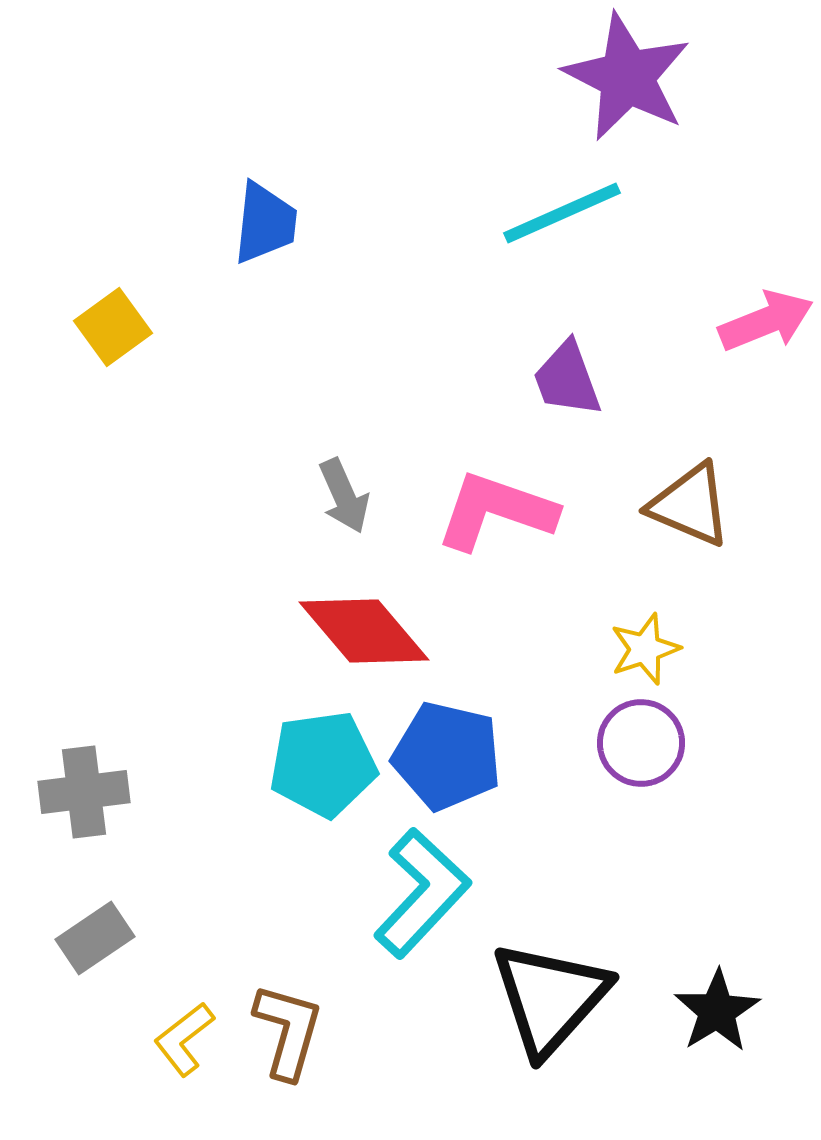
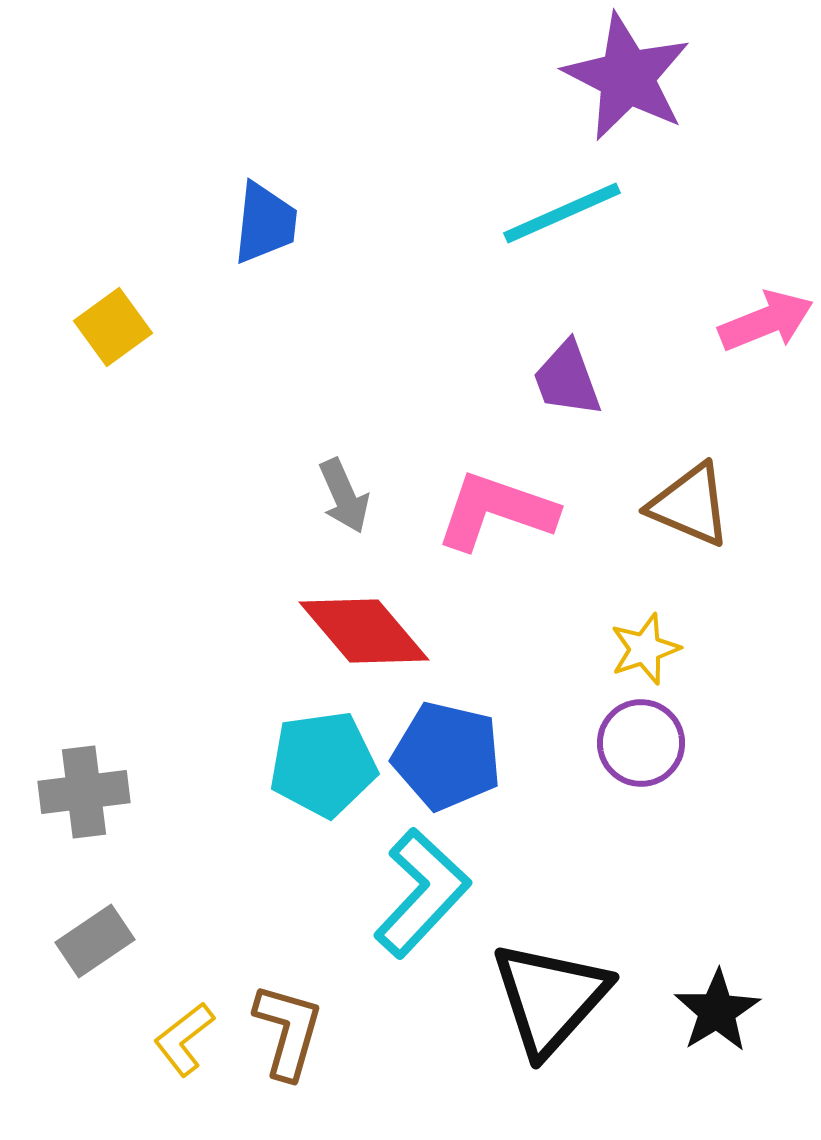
gray rectangle: moved 3 px down
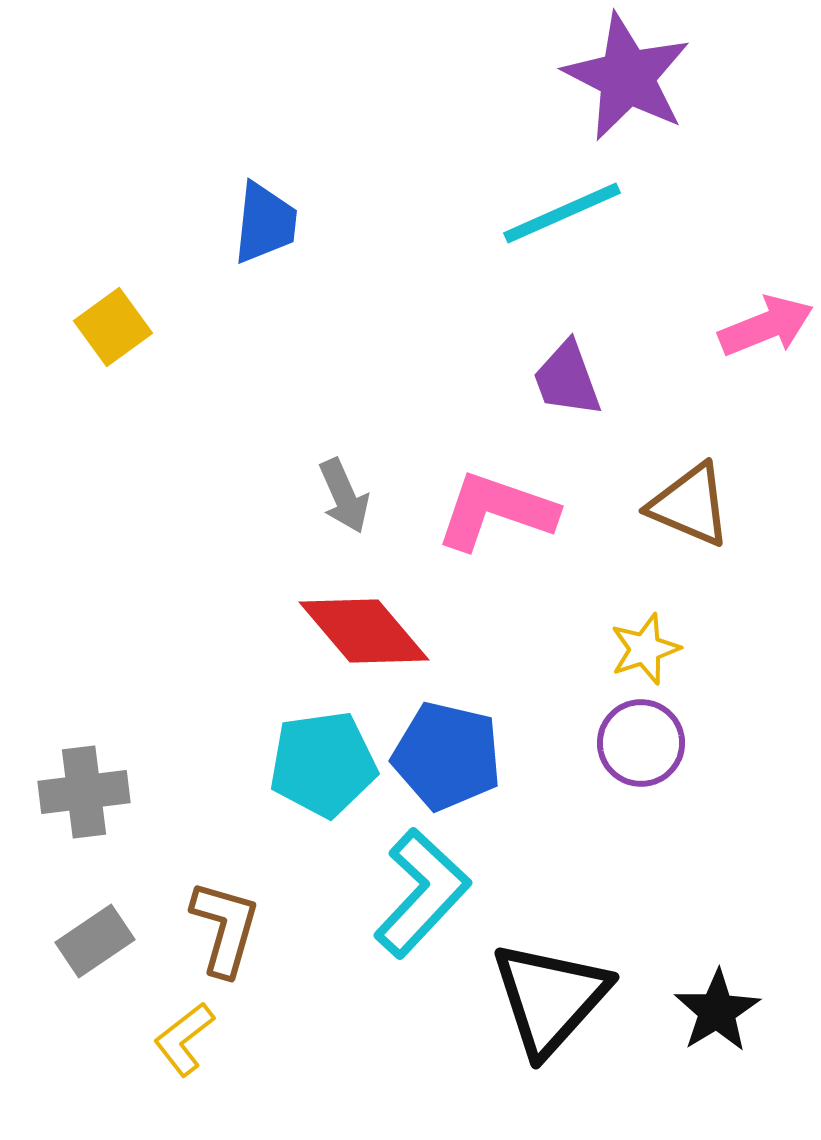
pink arrow: moved 5 px down
brown L-shape: moved 63 px left, 103 px up
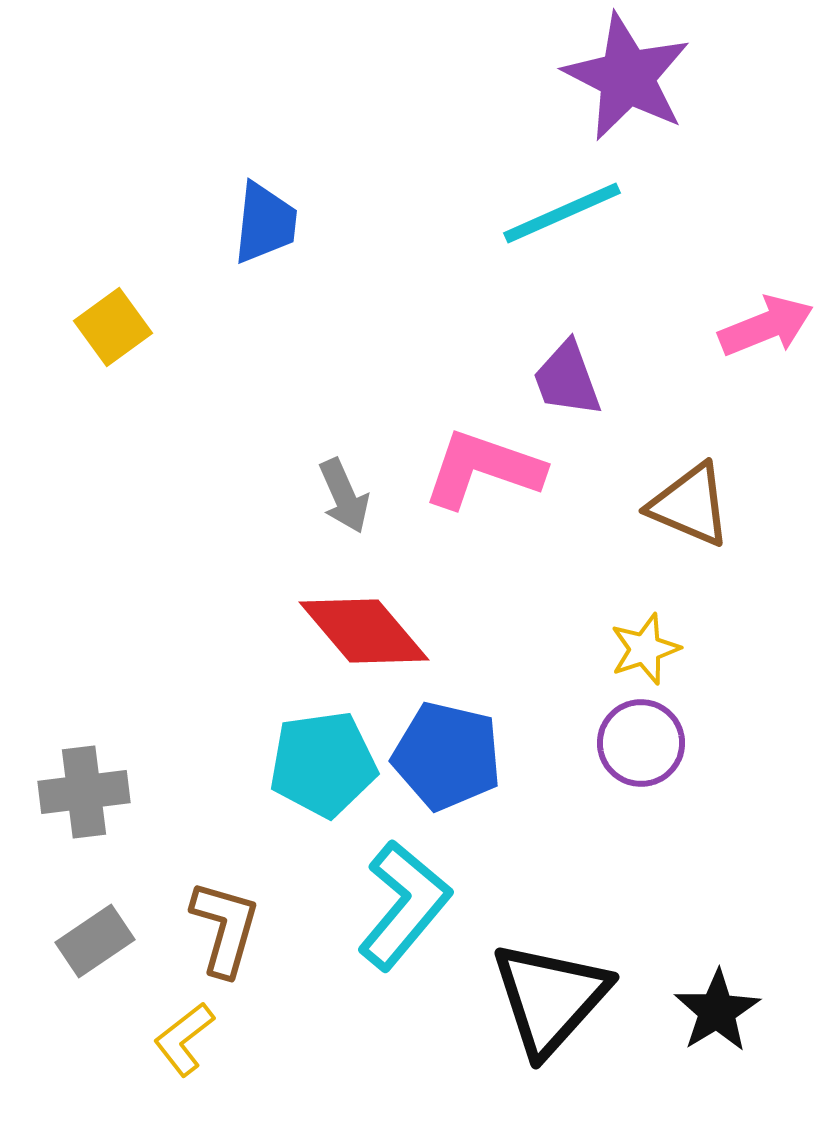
pink L-shape: moved 13 px left, 42 px up
cyan L-shape: moved 18 px left, 12 px down; rotated 3 degrees counterclockwise
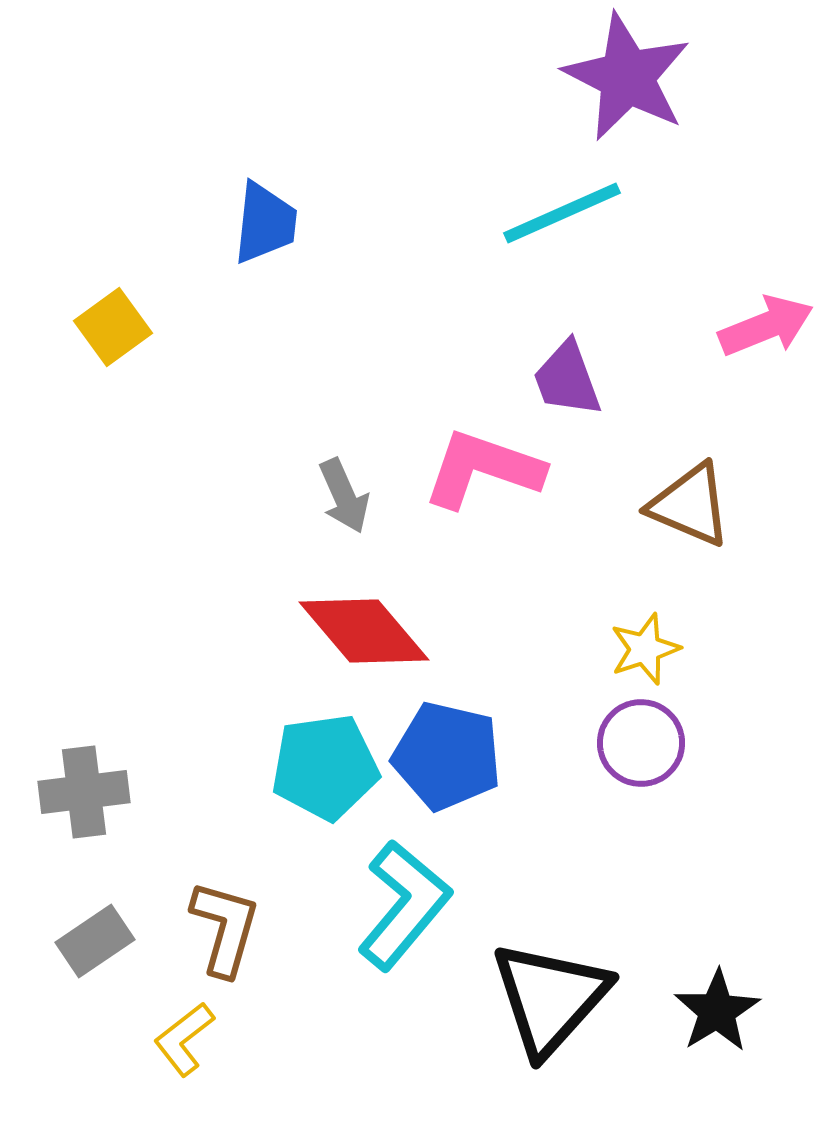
cyan pentagon: moved 2 px right, 3 px down
